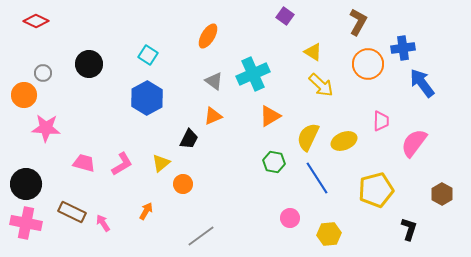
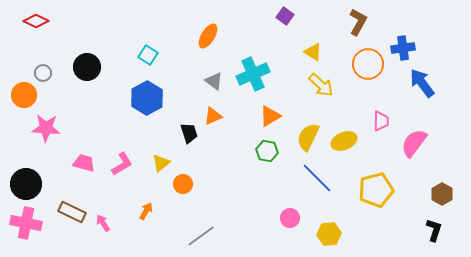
black circle at (89, 64): moved 2 px left, 3 px down
black trapezoid at (189, 139): moved 6 px up; rotated 45 degrees counterclockwise
green hexagon at (274, 162): moved 7 px left, 11 px up
blue line at (317, 178): rotated 12 degrees counterclockwise
black L-shape at (409, 229): moved 25 px right, 1 px down
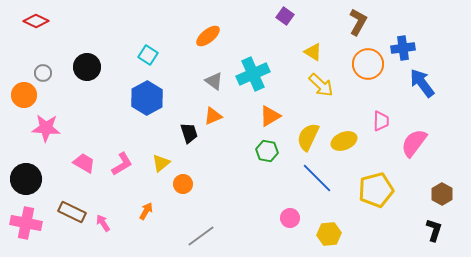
orange ellipse at (208, 36): rotated 20 degrees clockwise
pink trapezoid at (84, 163): rotated 15 degrees clockwise
black circle at (26, 184): moved 5 px up
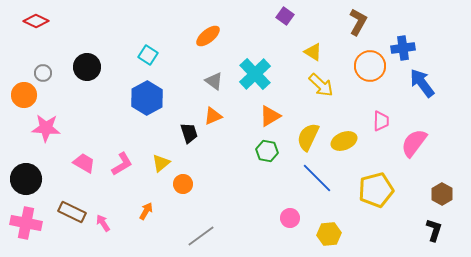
orange circle at (368, 64): moved 2 px right, 2 px down
cyan cross at (253, 74): moved 2 px right; rotated 20 degrees counterclockwise
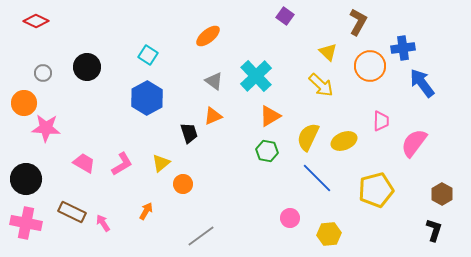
yellow triangle at (313, 52): moved 15 px right; rotated 12 degrees clockwise
cyan cross at (255, 74): moved 1 px right, 2 px down
orange circle at (24, 95): moved 8 px down
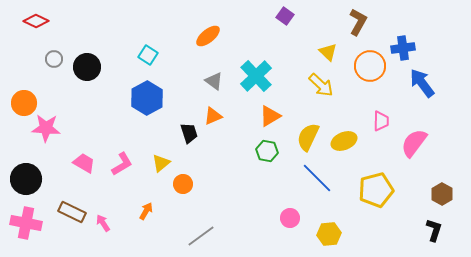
gray circle at (43, 73): moved 11 px right, 14 px up
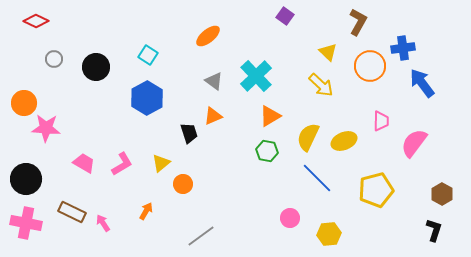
black circle at (87, 67): moved 9 px right
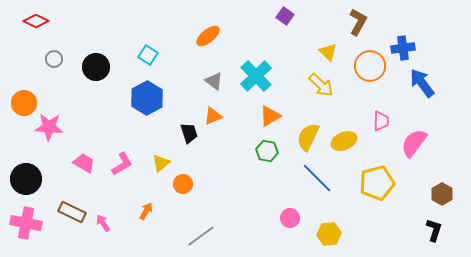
pink star at (46, 128): moved 3 px right, 1 px up
yellow pentagon at (376, 190): moved 1 px right, 7 px up
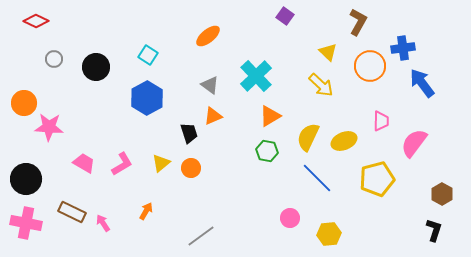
gray triangle at (214, 81): moved 4 px left, 4 px down
yellow pentagon at (377, 183): moved 4 px up
orange circle at (183, 184): moved 8 px right, 16 px up
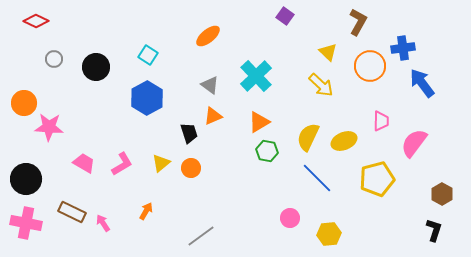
orange triangle at (270, 116): moved 11 px left, 6 px down
